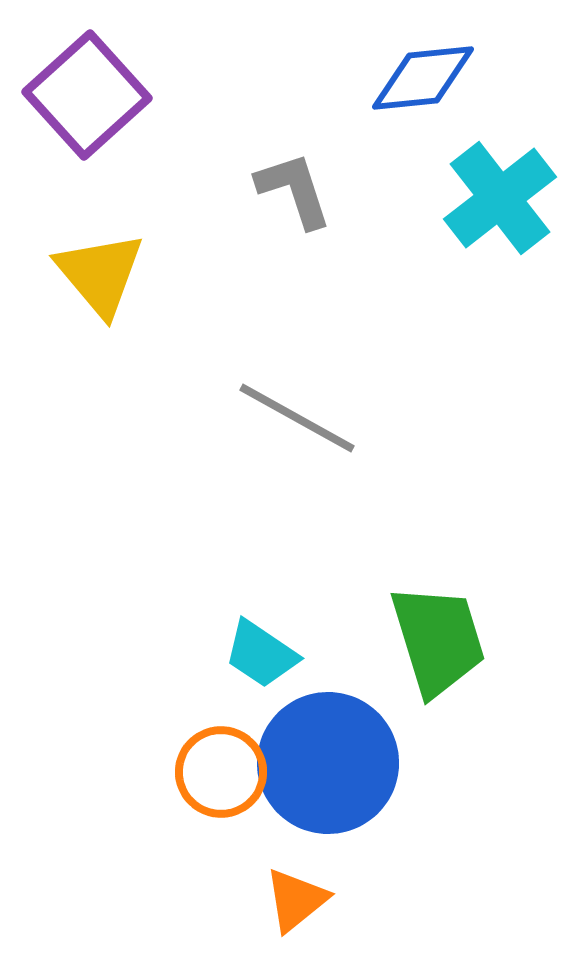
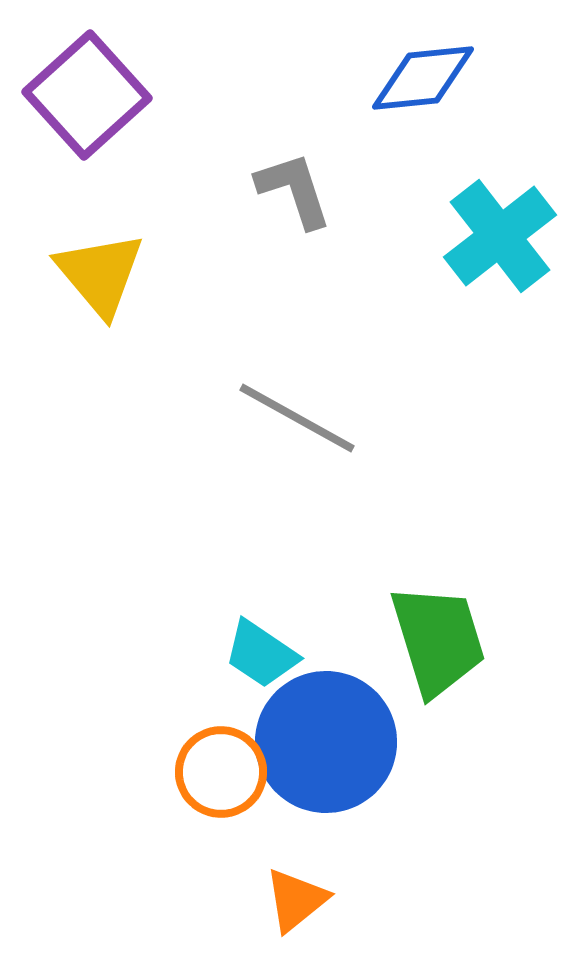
cyan cross: moved 38 px down
blue circle: moved 2 px left, 21 px up
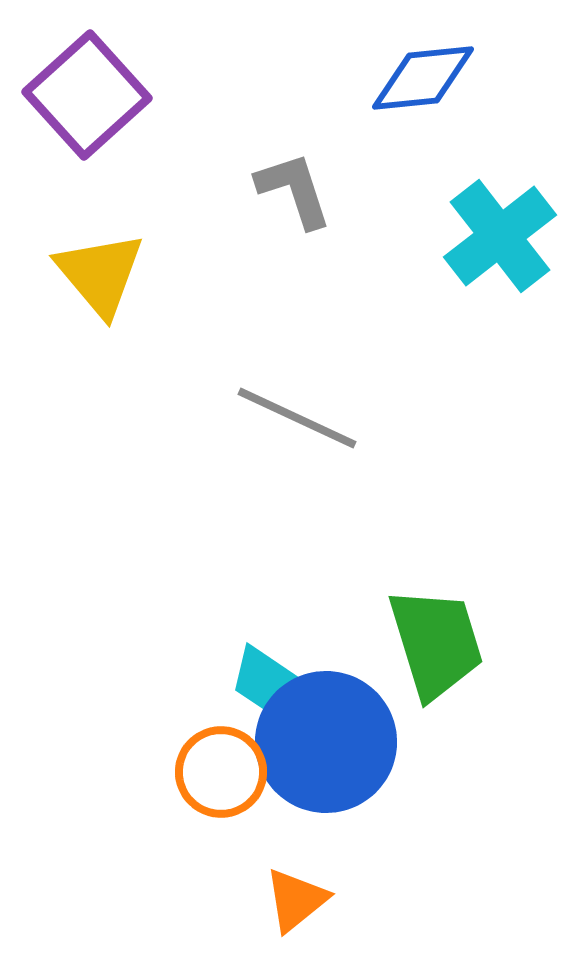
gray line: rotated 4 degrees counterclockwise
green trapezoid: moved 2 px left, 3 px down
cyan trapezoid: moved 6 px right, 27 px down
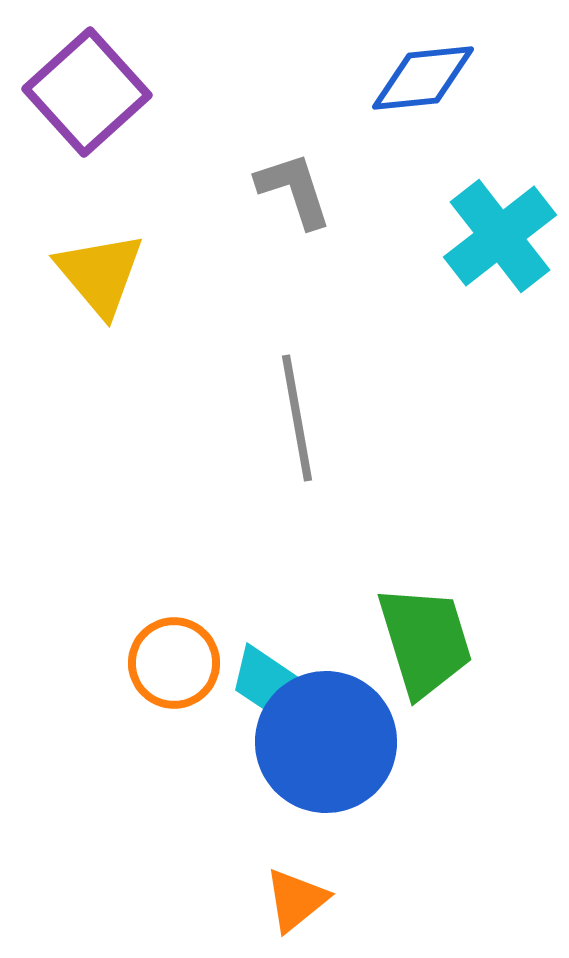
purple square: moved 3 px up
gray line: rotated 55 degrees clockwise
green trapezoid: moved 11 px left, 2 px up
orange circle: moved 47 px left, 109 px up
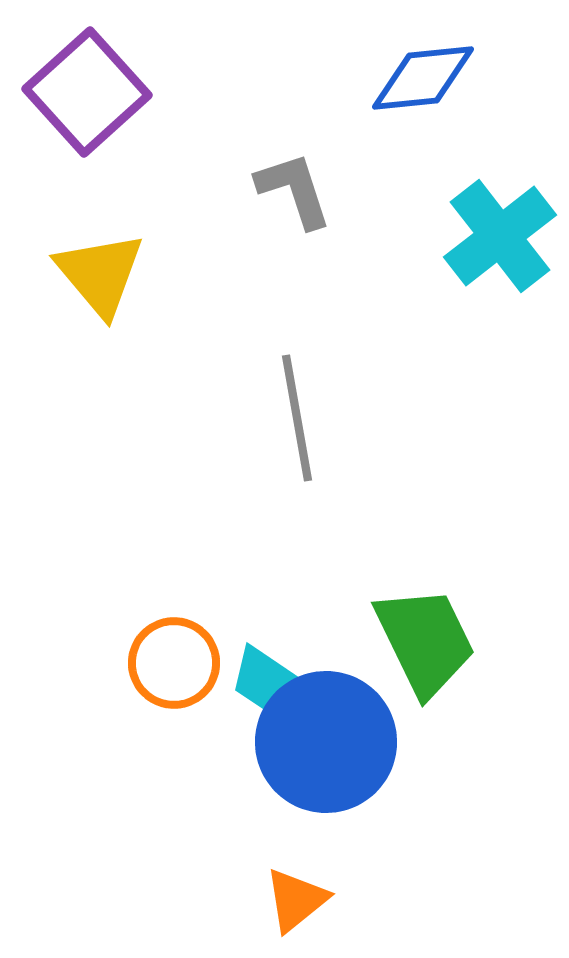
green trapezoid: rotated 9 degrees counterclockwise
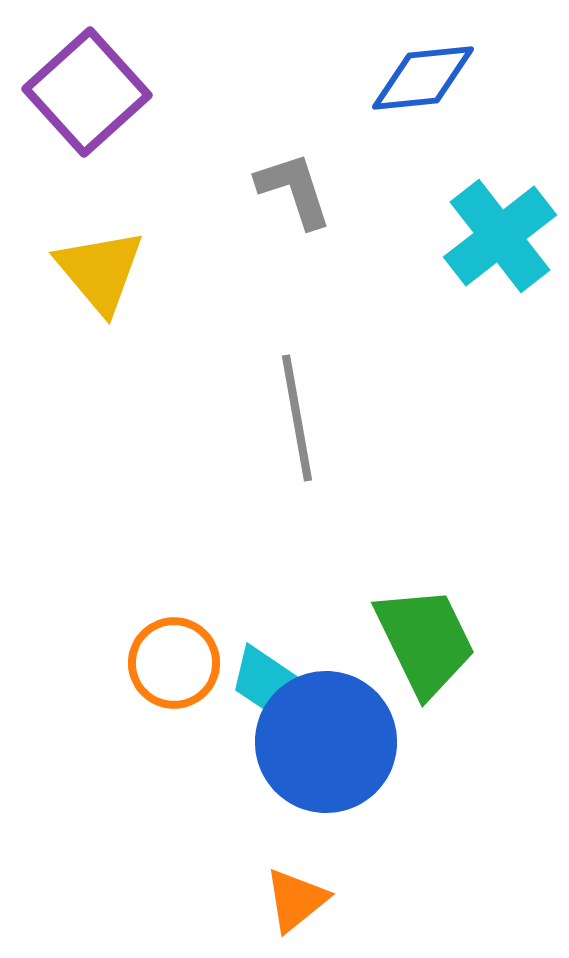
yellow triangle: moved 3 px up
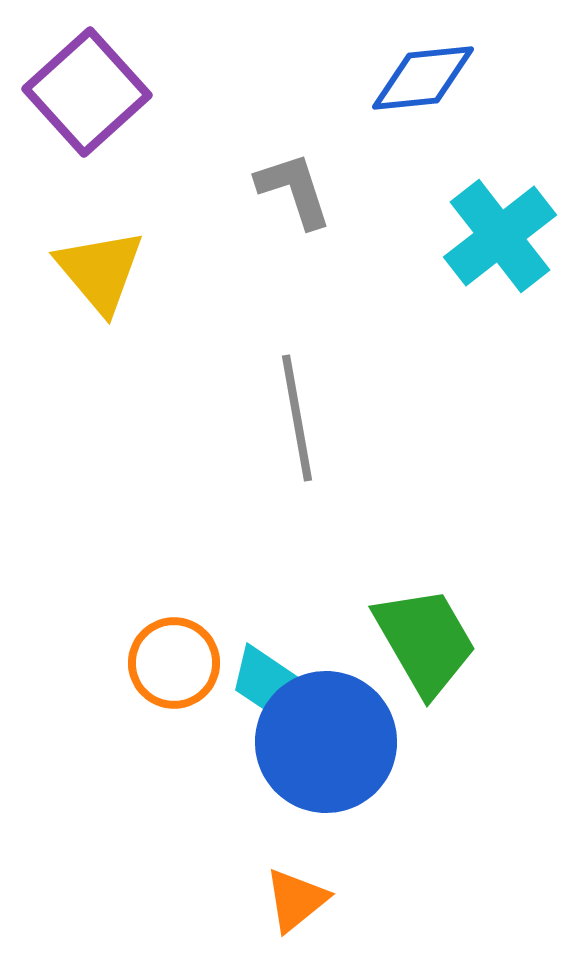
green trapezoid: rotated 4 degrees counterclockwise
